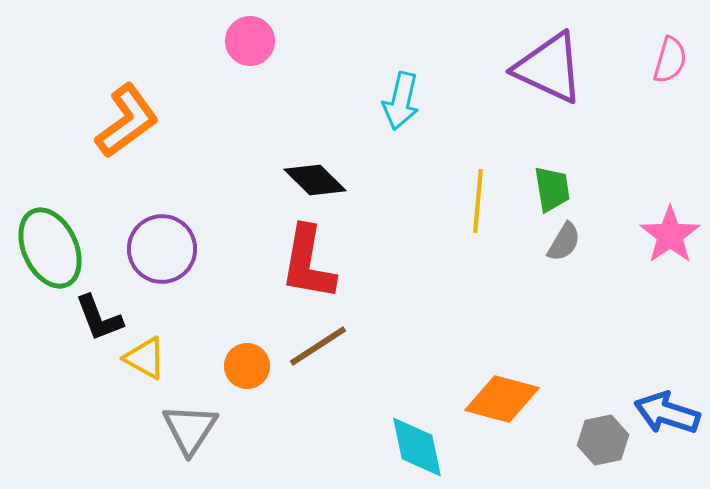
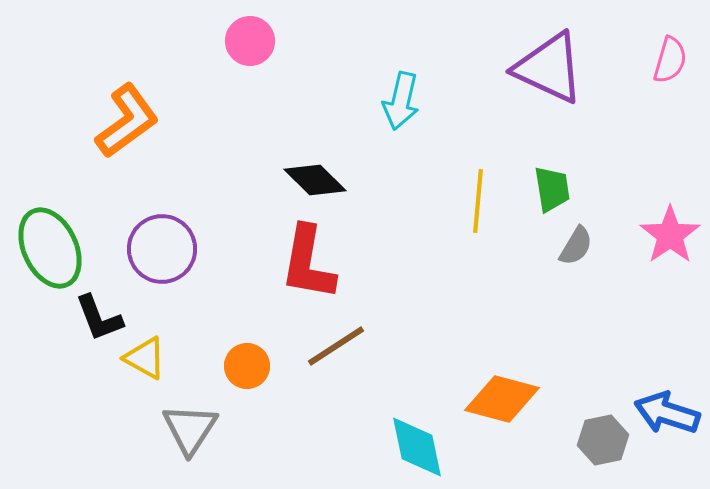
gray semicircle: moved 12 px right, 4 px down
brown line: moved 18 px right
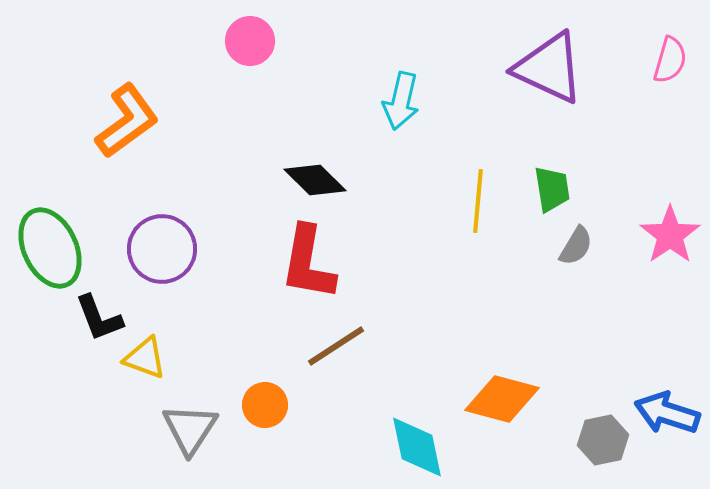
yellow triangle: rotated 9 degrees counterclockwise
orange circle: moved 18 px right, 39 px down
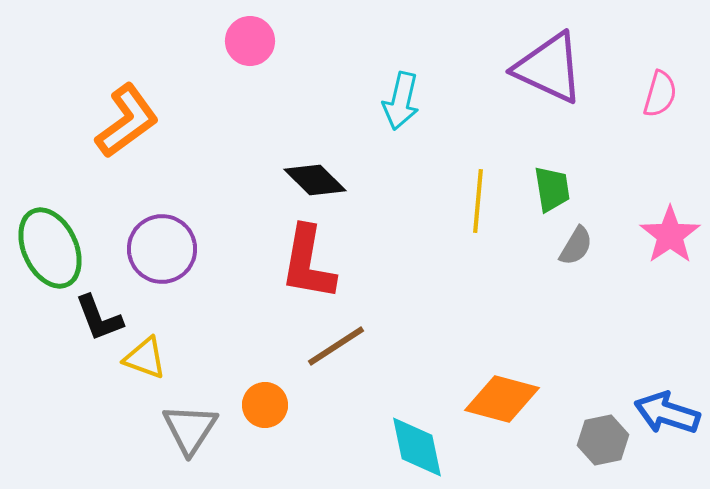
pink semicircle: moved 10 px left, 34 px down
